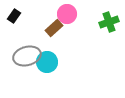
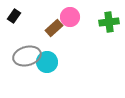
pink circle: moved 3 px right, 3 px down
green cross: rotated 12 degrees clockwise
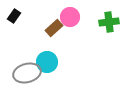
gray ellipse: moved 17 px down
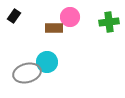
brown rectangle: rotated 42 degrees clockwise
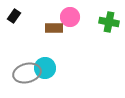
green cross: rotated 18 degrees clockwise
cyan circle: moved 2 px left, 6 px down
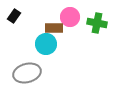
green cross: moved 12 px left, 1 px down
cyan circle: moved 1 px right, 24 px up
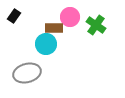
green cross: moved 1 px left, 2 px down; rotated 24 degrees clockwise
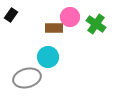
black rectangle: moved 3 px left, 1 px up
green cross: moved 1 px up
cyan circle: moved 2 px right, 13 px down
gray ellipse: moved 5 px down
